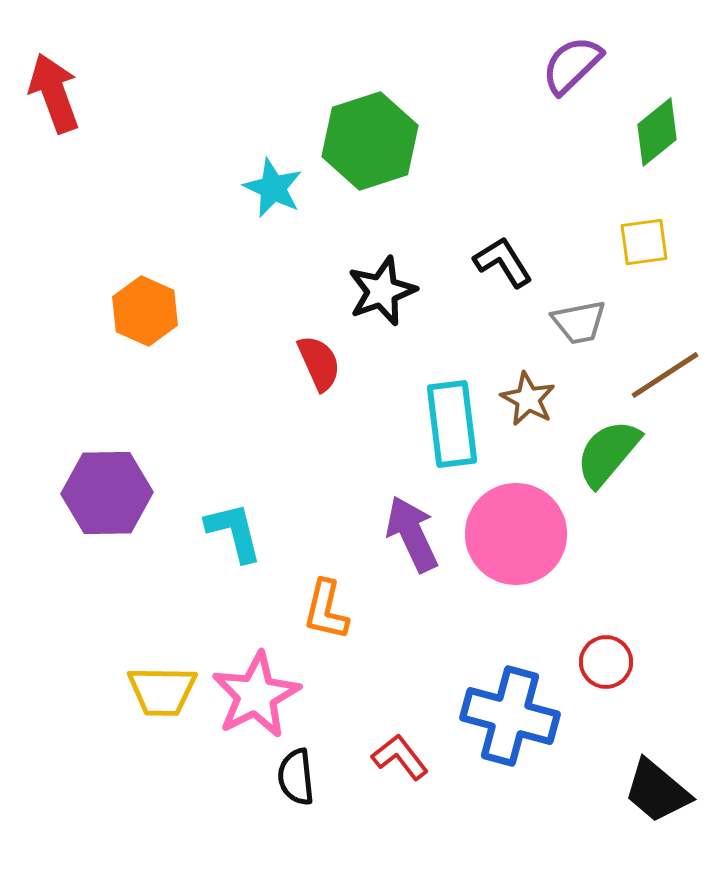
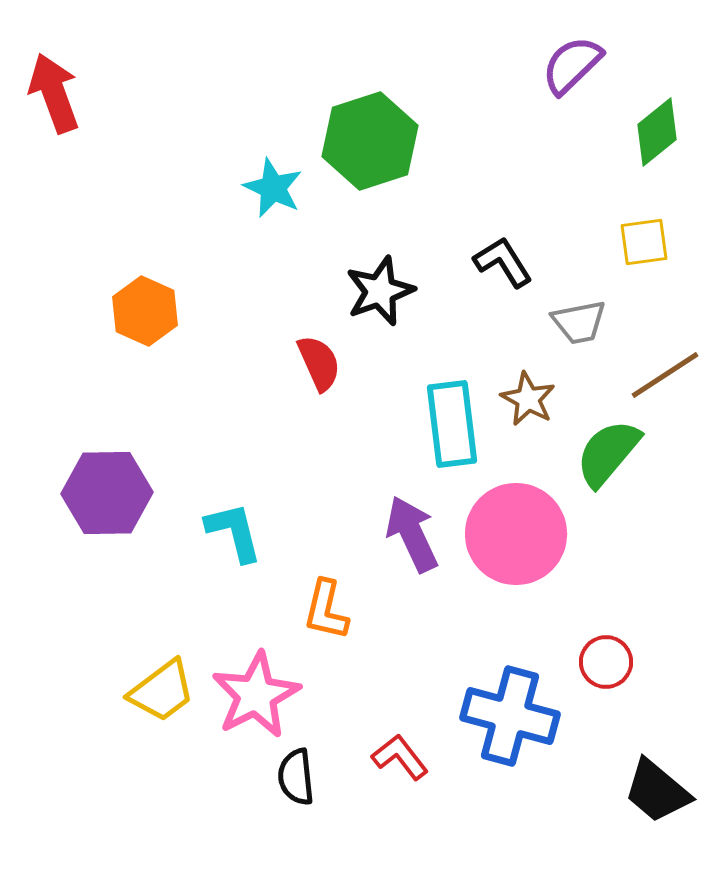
black star: moved 2 px left
yellow trapezoid: rotated 38 degrees counterclockwise
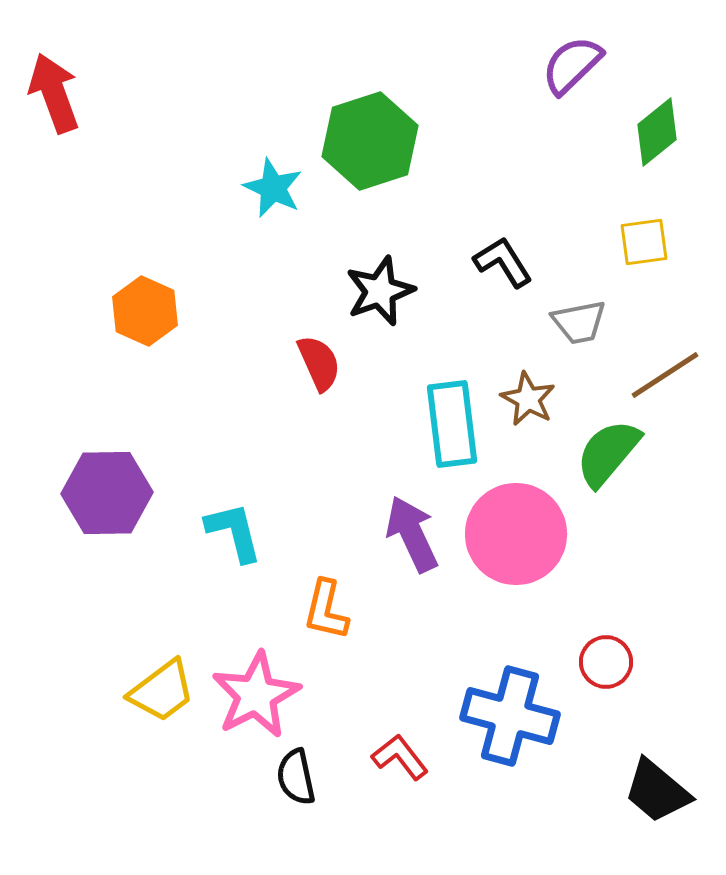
black semicircle: rotated 6 degrees counterclockwise
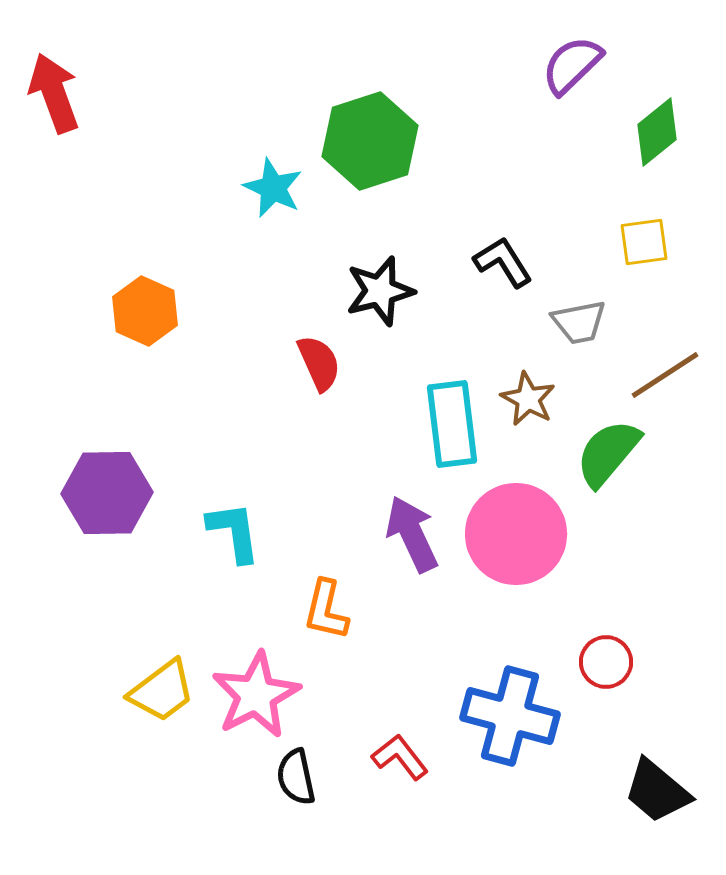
black star: rotated 6 degrees clockwise
cyan L-shape: rotated 6 degrees clockwise
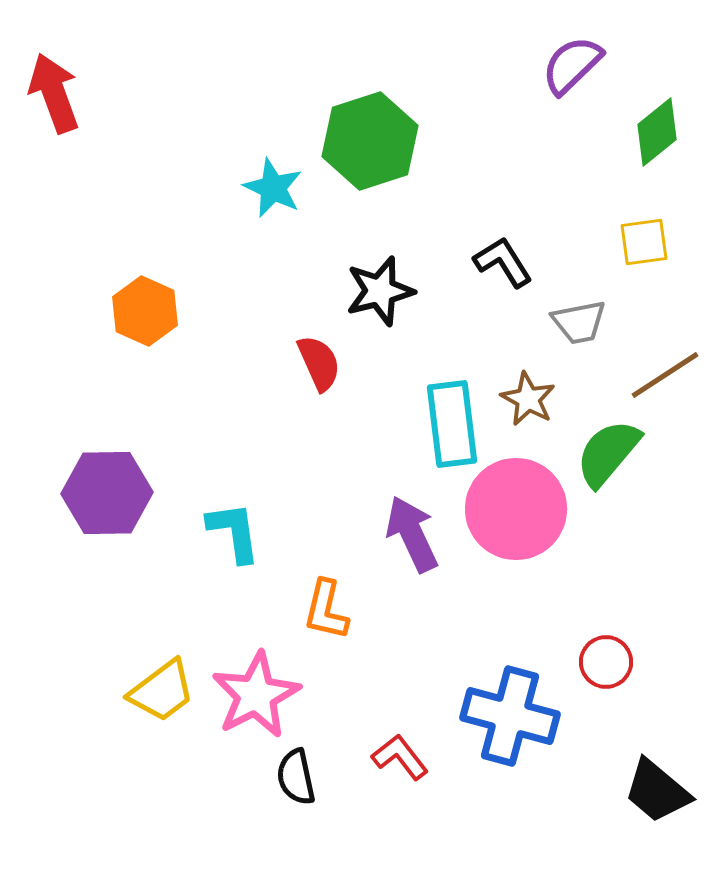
pink circle: moved 25 px up
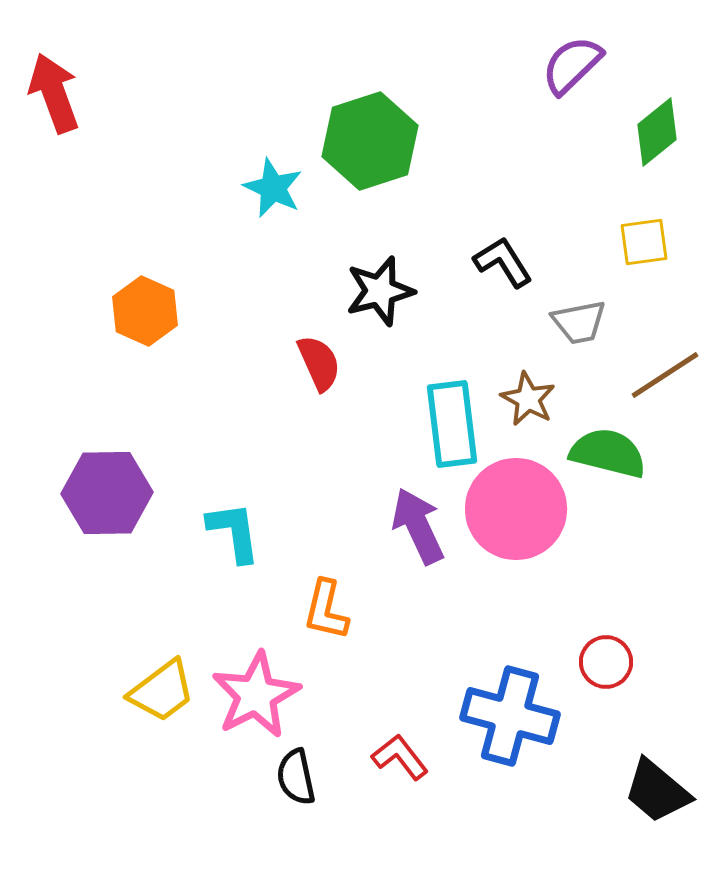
green semicircle: rotated 64 degrees clockwise
purple arrow: moved 6 px right, 8 px up
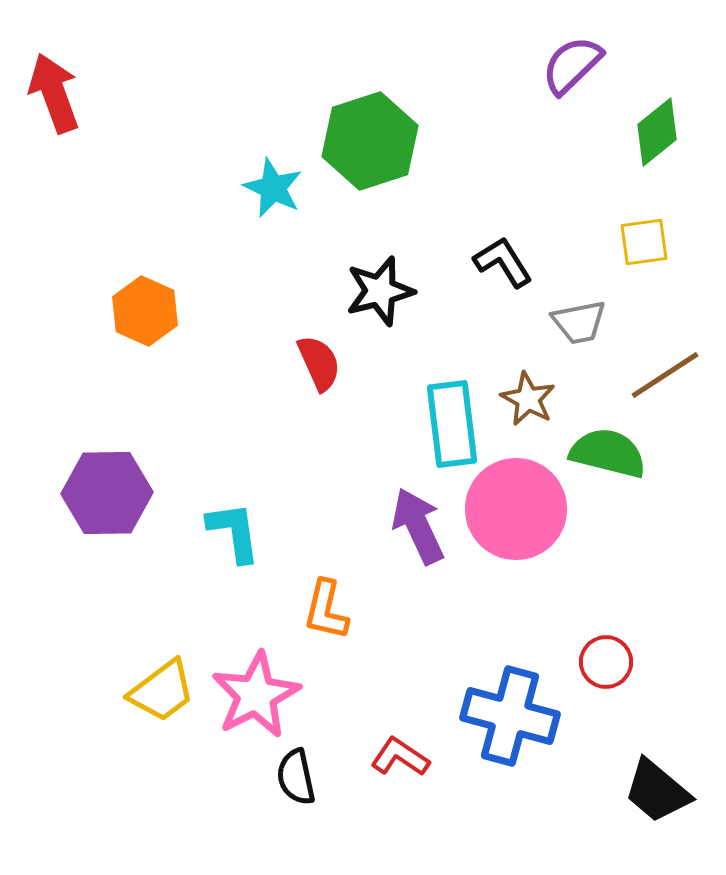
red L-shape: rotated 18 degrees counterclockwise
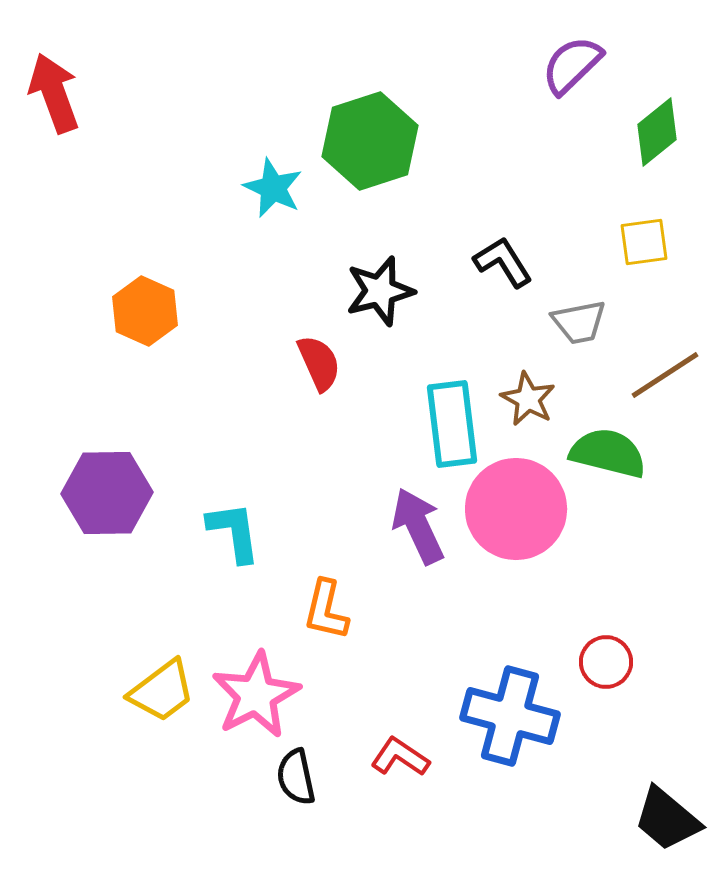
black trapezoid: moved 10 px right, 28 px down
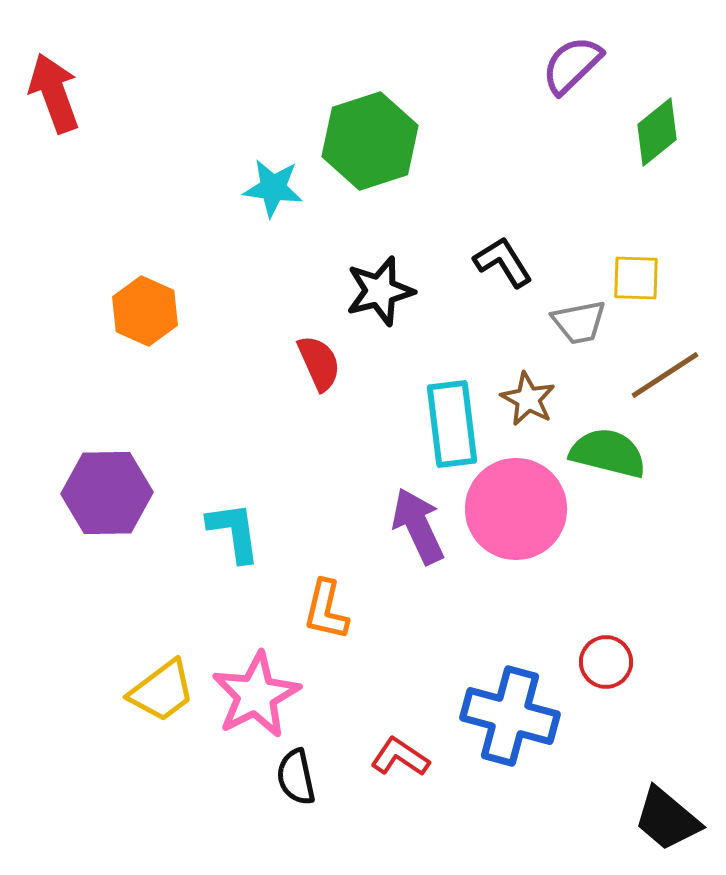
cyan star: rotated 18 degrees counterclockwise
yellow square: moved 8 px left, 36 px down; rotated 10 degrees clockwise
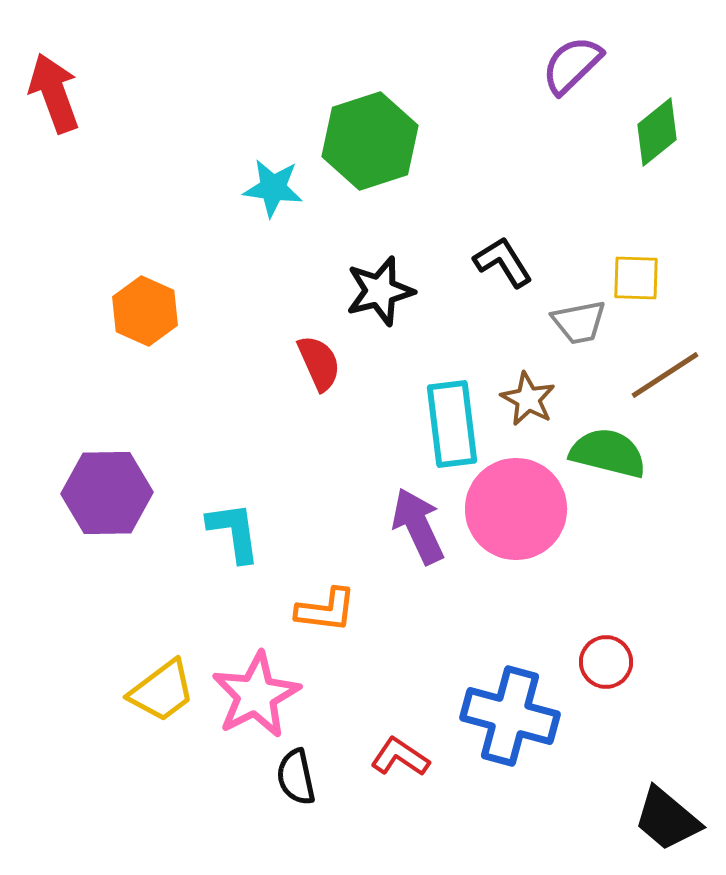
orange L-shape: rotated 96 degrees counterclockwise
